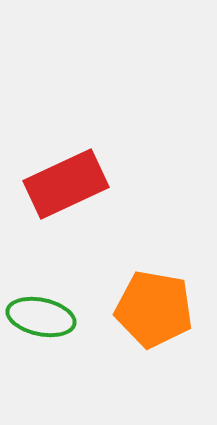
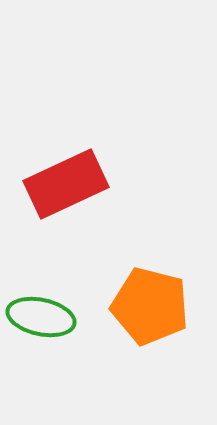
orange pentagon: moved 4 px left, 3 px up; rotated 4 degrees clockwise
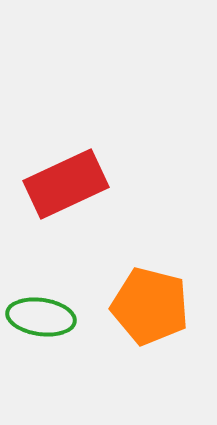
green ellipse: rotated 4 degrees counterclockwise
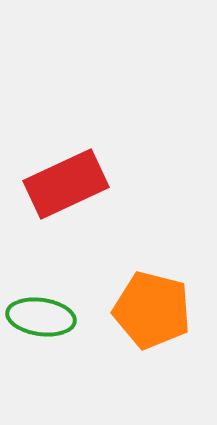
orange pentagon: moved 2 px right, 4 px down
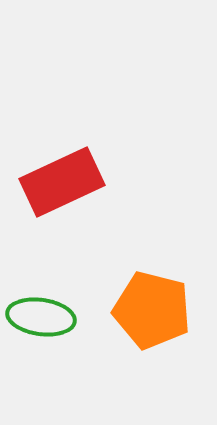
red rectangle: moved 4 px left, 2 px up
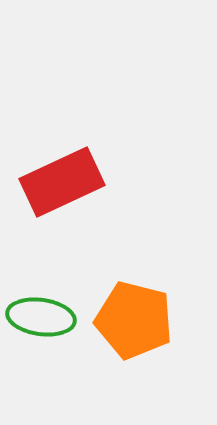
orange pentagon: moved 18 px left, 10 px down
